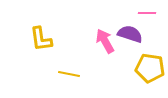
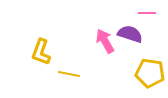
yellow L-shape: moved 13 px down; rotated 28 degrees clockwise
yellow pentagon: moved 5 px down
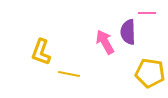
purple semicircle: moved 2 px left, 2 px up; rotated 110 degrees counterclockwise
pink arrow: moved 1 px down
